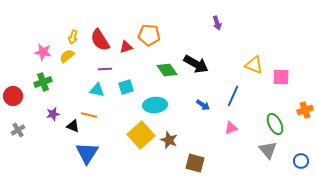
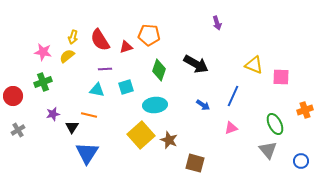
green diamond: moved 8 px left; rotated 55 degrees clockwise
black triangle: moved 1 px left, 1 px down; rotated 40 degrees clockwise
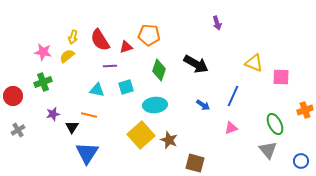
yellow triangle: moved 2 px up
purple line: moved 5 px right, 3 px up
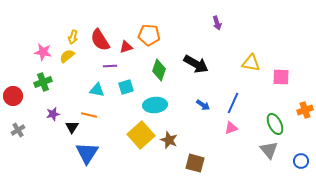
yellow triangle: moved 3 px left; rotated 12 degrees counterclockwise
blue line: moved 7 px down
gray triangle: moved 1 px right
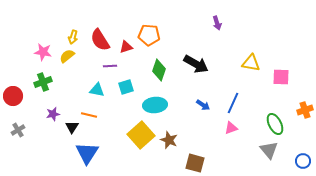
blue circle: moved 2 px right
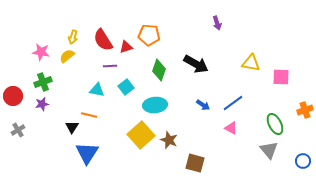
red semicircle: moved 3 px right
pink star: moved 2 px left
cyan square: rotated 21 degrees counterclockwise
blue line: rotated 30 degrees clockwise
purple star: moved 11 px left, 10 px up
pink triangle: rotated 48 degrees clockwise
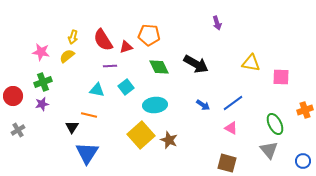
green diamond: moved 3 px up; rotated 45 degrees counterclockwise
brown square: moved 32 px right
